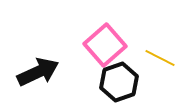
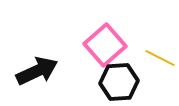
black arrow: moved 1 px left, 1 px up
black hexagon: rotated 15 degrees clockwise
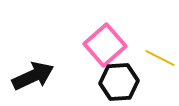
black arrow: moved 4 px left, 5 px down
